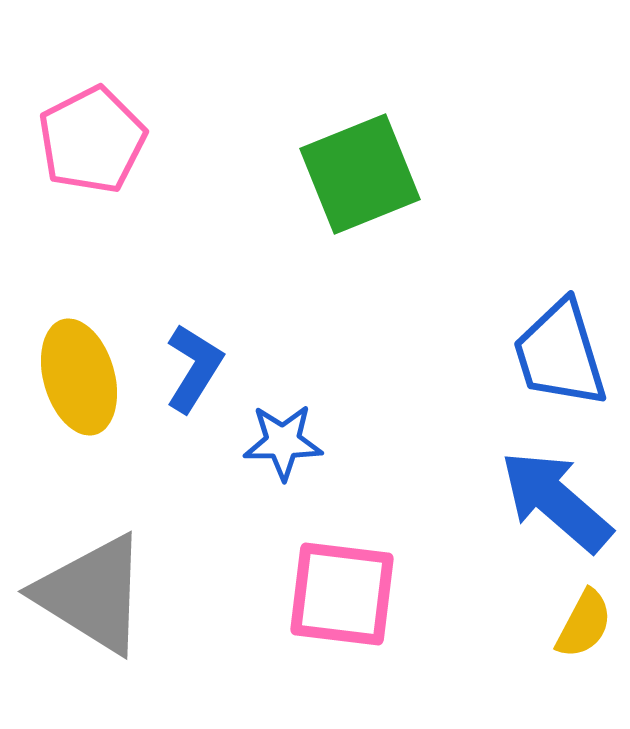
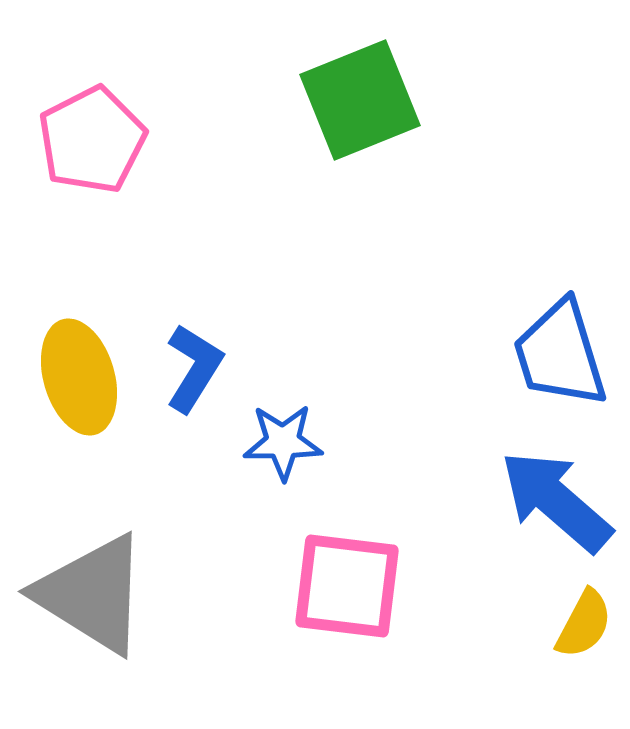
green square: moved 74 px up
pink square: moved 5 px right, 8 px up
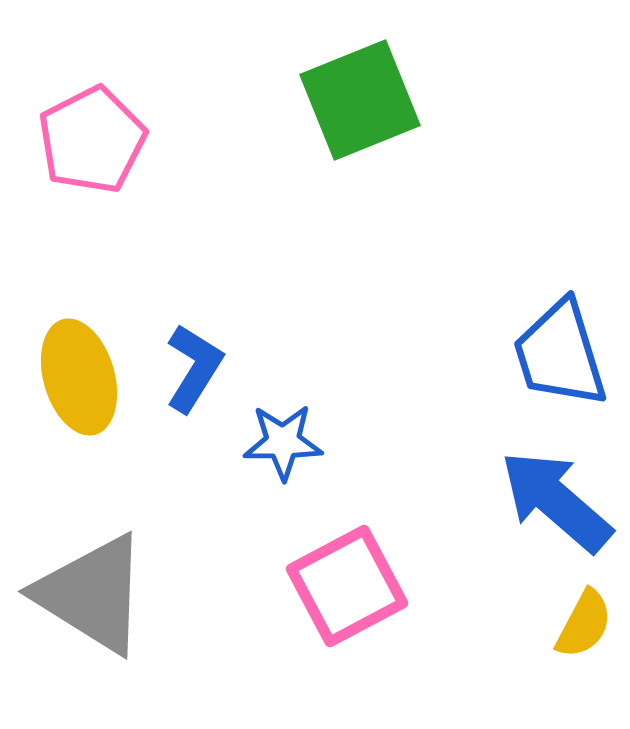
pink square: rotated 35 degrees counterclockwise
